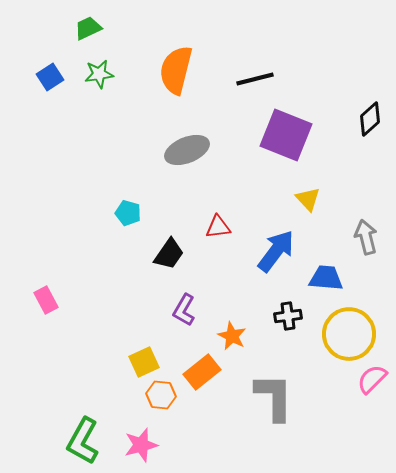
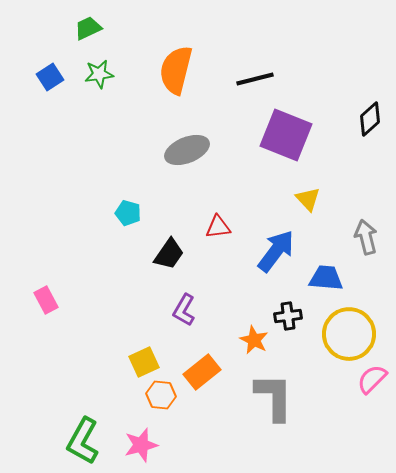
orange star: moved 22 px right, 4 px down
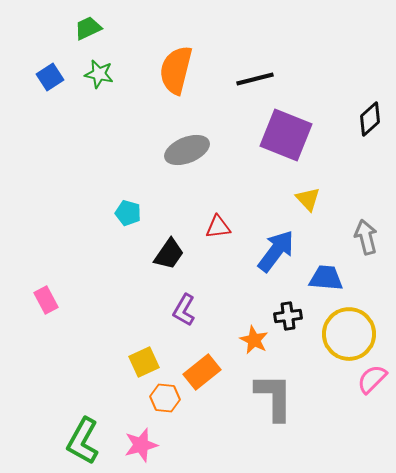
green star: rotated 20 degrees clockwise
orange hexagon: moved 4 px right, 3 px down
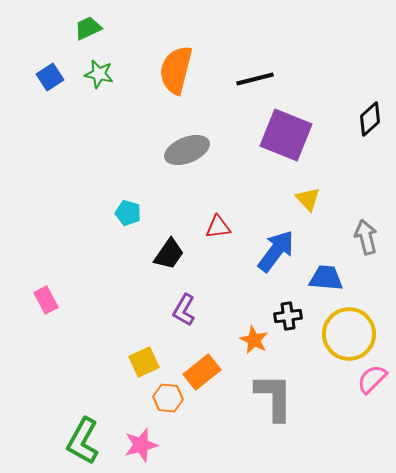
orange hexagon: moved 3 px right
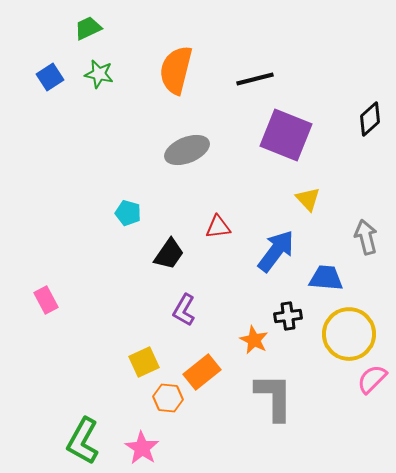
pink star: moved 1 px right, 3 px down; rotated 24 degrees counterclockwise
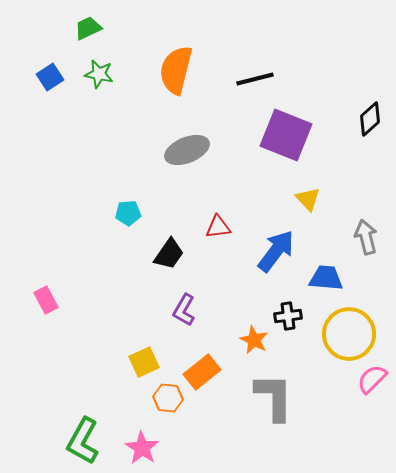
cyan pentagon: rotated 20 degrees counterclockwise
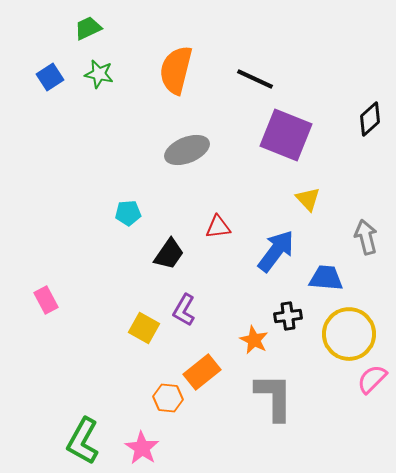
black line: rotated 39 degrees clockwise
yellow square: moved 34 px up; rotated 36 degrees counterclockwise
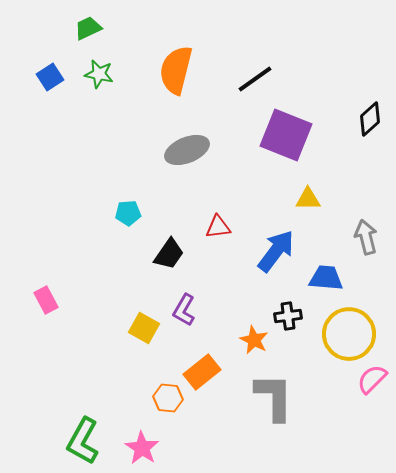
black line: rotated 60 degrees counterclockwise
yellow triangle: rotated 48 degrees counterclockwise
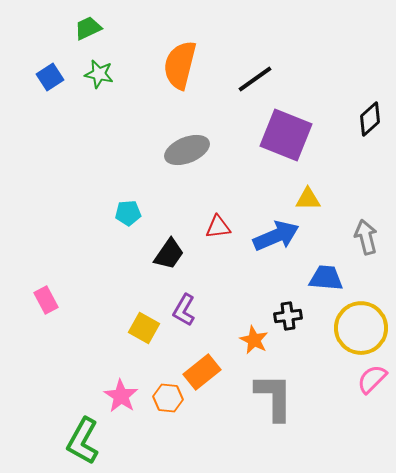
orange semicircle: moved 4 px right, 5 px up
blue arrow: moved 15 px up; rotated 30 degrees clockwise
yellow circle: moved 12 px right, 6 px up
pink star: moved 21 px left, 52 px up
